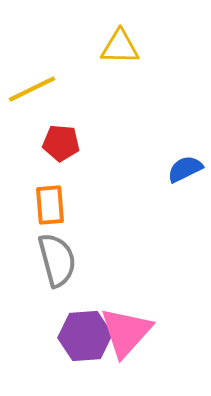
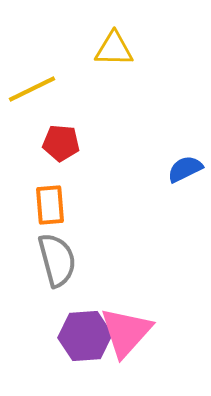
yellow triangle: moved 6 px left, 2 px down
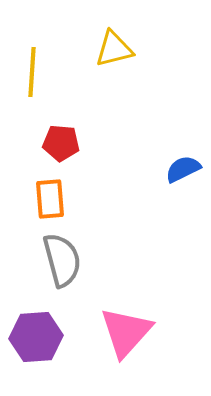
yellow triangle: rotated 15 degrees counterclockwise
yellow line: moved 17 px up; rotated 60 degrees counterclockwise
blue semicircle: moved 2 px left
orange rectangle: moved 6 px up
gray semicircle: moved 5 px right
purple hexagon: moved 49 px left, 1 px down
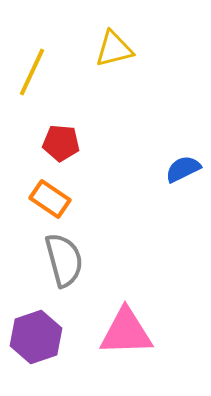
yellow line: rotated 21 degrees clockwise
orange rectangle: rotated 51 degrees counterclockwise
gray semicircle: moved 2 px right
pink triangle: rotated 46 degrees clockwise
purple hexagon: rotated 15 degrees counterclockwise
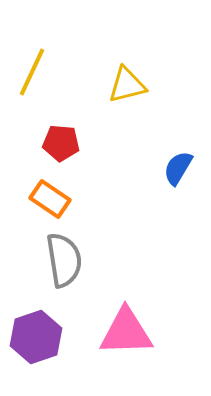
yellow triangle: moved 13 px right, 36 px down
blue semicircle: moved 5 px left, 1 px up; rotated 33 degrees counterclockwise
gray semicircle: rotated 6 degrees clockwise
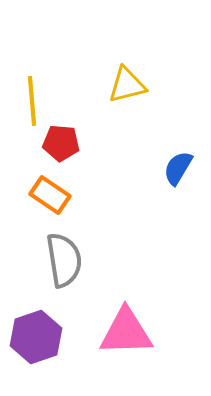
yellow line: moved 29 px down; rotated 30 degrees counterclockwise
orange rectangle: moved 4 px up
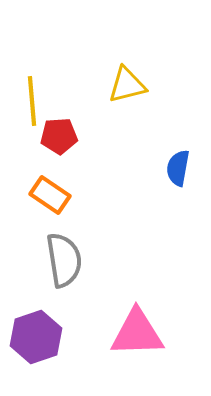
red pentagon: moved 2 px left, 7 px up; rotated 9 degrees counterclockwise
blue semicircle: rotated 21 degrees counterclockwise
pink triangle: moved 11 px right, 1 px down
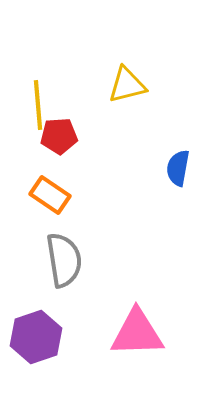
yellow line: moved 6 px right, 4 px down
